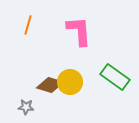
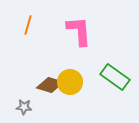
gray star: moved 2 px left
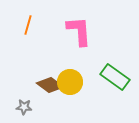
brown diamond: rotated 20 degrees clockwise
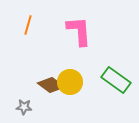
green rectangle: moved 1 px right, 3 px down
brown diamond: moved 1 px right
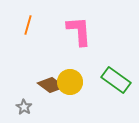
gray star: rotated 28 degrees clockwise
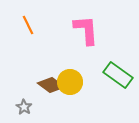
orange line: rotated 42 degrees counterclockwise
pink L-shape: moved 7 px right, 1 px up
green rectangle: moved 2 px right, 5 px up
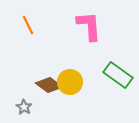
pink L-shape: moved 3 px right, 4 px up
brown diamond: moved 2 px left
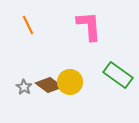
gray star: moved 20 px up
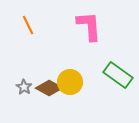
brown diamond: moved 3 px down; rotated 8 degrees counterclockwise
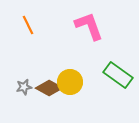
pink L-shape: rotated 16 degrees counterclockwise
gray star: rotated 28 degrees clockwise
